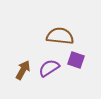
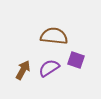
brown semicircle: moved 6 px left
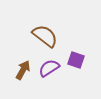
brown semicircle: moved 9 px left; rotated 32 degrees clockwise
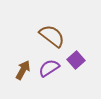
brown semicircle: moved 7 px right
purple square: rotated 30 degrees clockwise
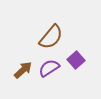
brown semicircle: moved 1 px left, 1 px down; rotated 92 degrees clockwise
brown arrow: rotated 18 degrees clockwise
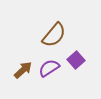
brown semicircle: moved 3 px right, 2 px up
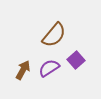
brown arrow: rotated 18 degrees counterclockwise
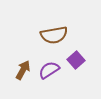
brown semicircle: rotated 40 degrees clockwise
purple semicircle: moved 2 px down
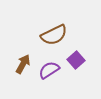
brown semicircle: rotated 16 degrees counterclockwise
brown arrow: moved 6 px up
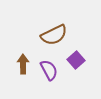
brown arrow: rotated 30 degrees counterclockwise
purple semicircle: rotated 95 degrees clockwise
